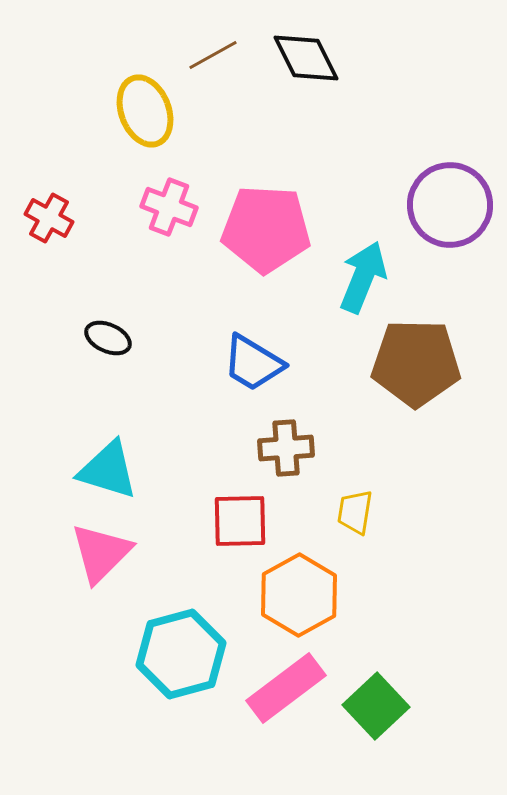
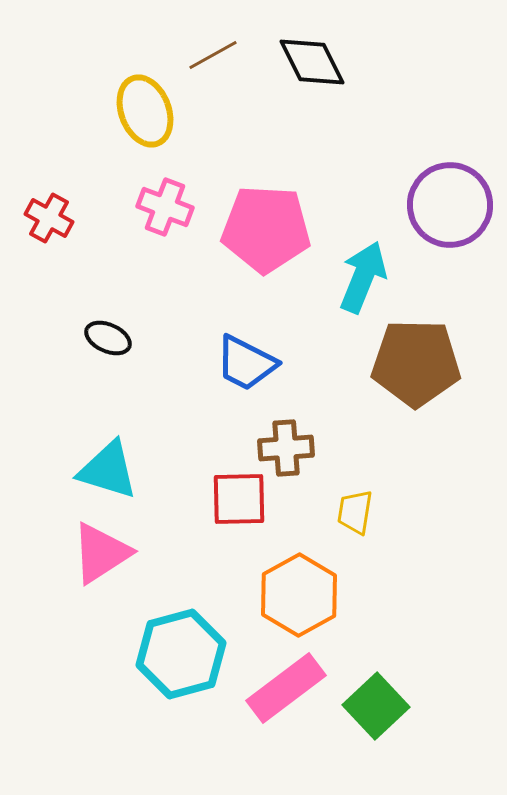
black diamond: moved 6 px right, 4 px down
pink cross: moved 4 px left
blue trapezoid: moved 7 px left; rotated 4 degrees counterclockwise
red square: moved 1 px left, 22 px up
pink triangle: rotated 12 degrees clockwise
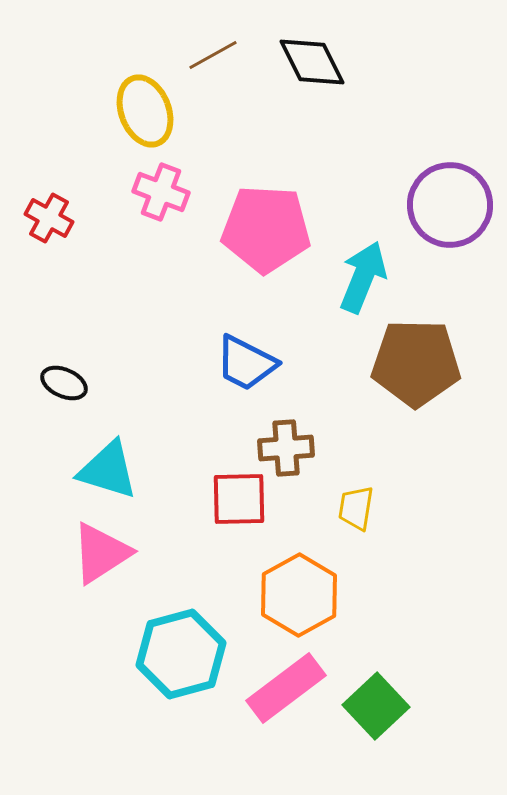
pink cross: moved 4 px left, 15 px up
black ellipse: moved 44 px left, 45 px down
yellow trapezoid: moved 1 px right, 4 px up
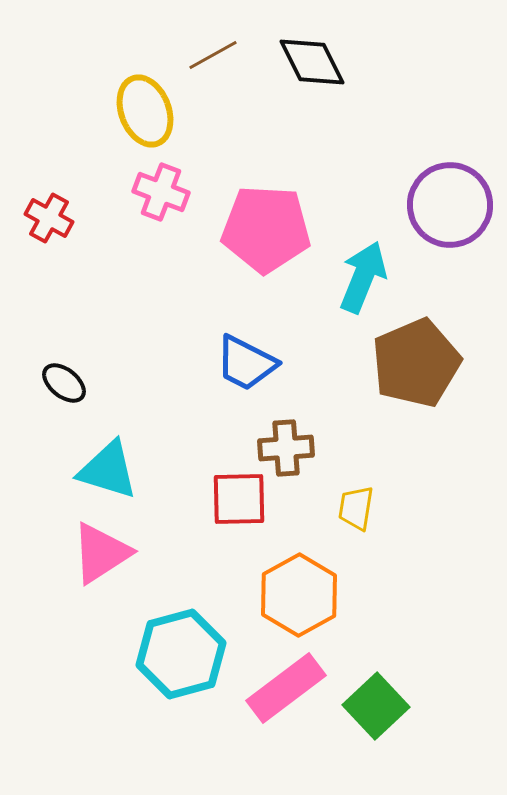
brown pentagon: rotated 24 degrees counterclockwise
black ellipse: rotated 15 degrees clockwise
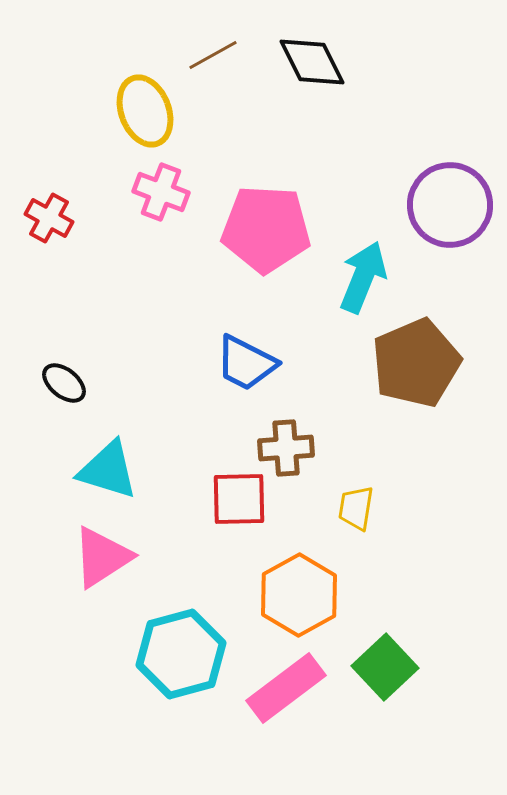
pink triangle: moved 1 px right, 4 px down
green square: moved 9 px right, 39 px up
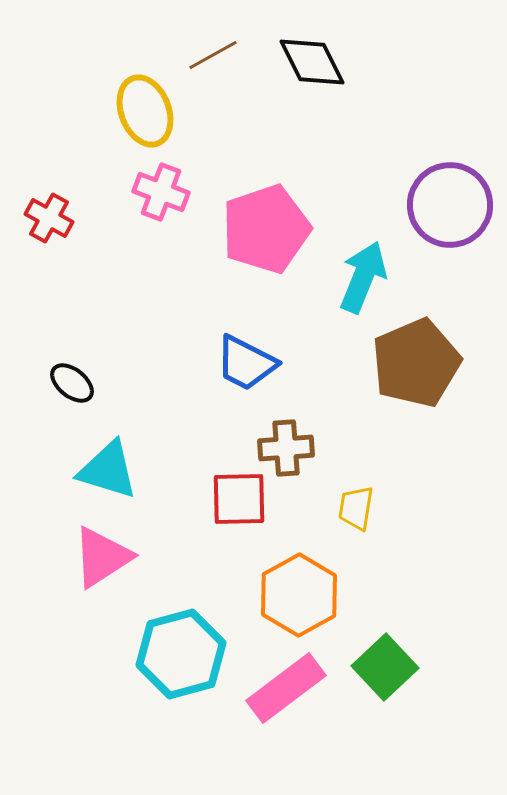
pink pentagon: rotated 22 degrees counterclockwise
black ellipse: moved 8 px right
